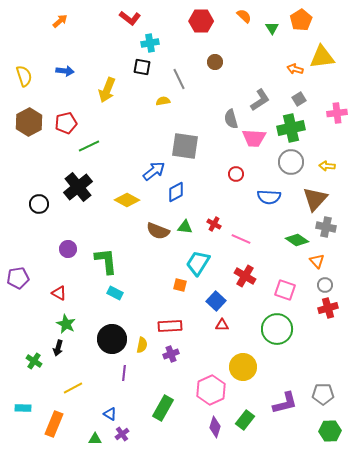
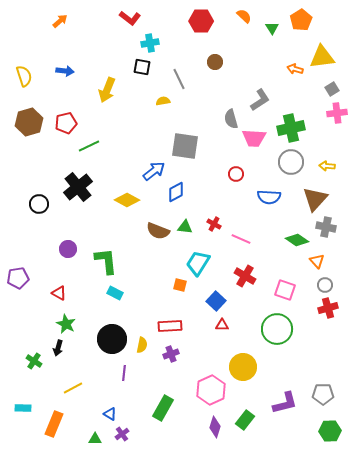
gray square at (299, 99): moved 33 px right, 10 px up
brown hexagon at (29, 122): rotated 12 degrees clockwise
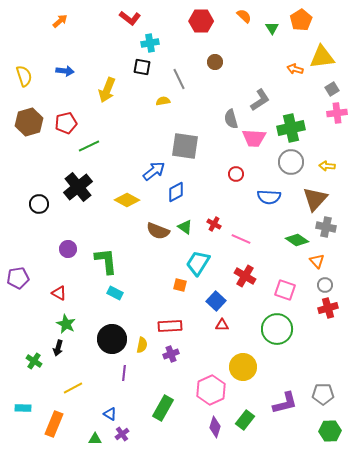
green triangle at (185, 227): rotated 28 degrees clockwise
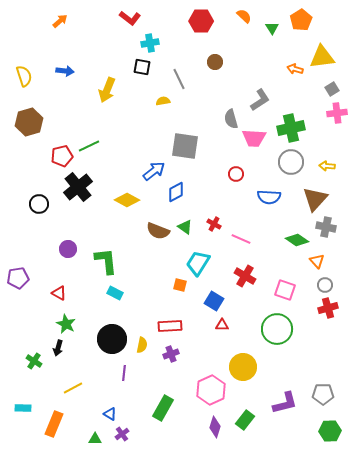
red pentagon at (66, 123): moved 4 px left, 33 px down
blue square at (216, 301): moved 2 px left; rotated 12 degrees counterclockwise
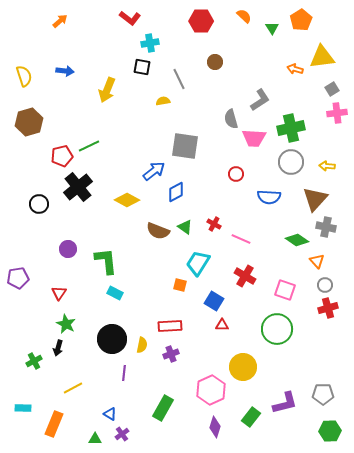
red triangle at (59, 293): rotated 35 degrees clockwise
green cross at (34, 361): rotated 28 degrees clockwise
green rectangle at (245, 420): moved 6 px right, 3 px up
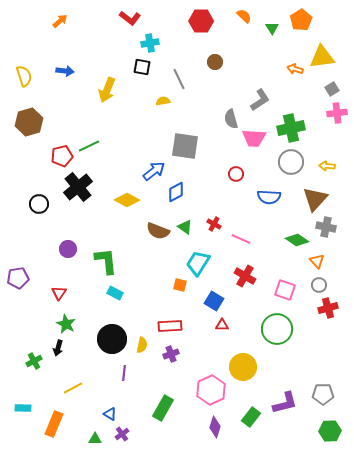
gray circle at (325, 285): moved 6 px left
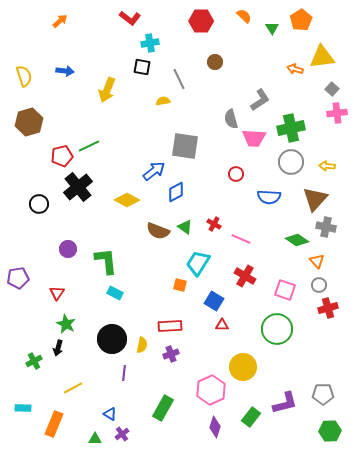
gray square at (332, 89): rotated 16 degrees counterclockwise
red triangle at (59, 293): moved 2 px left
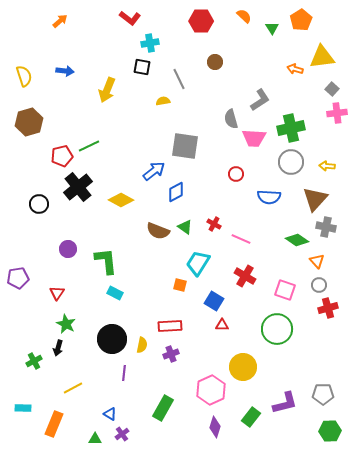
yellow diamond at (127, 200): moved 6 px left
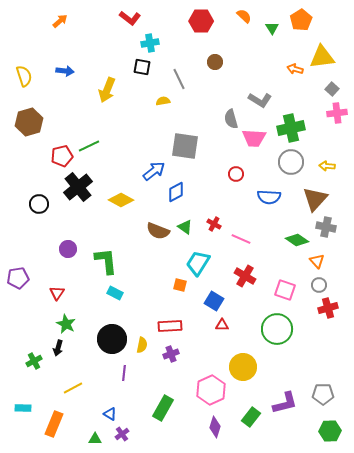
gray L-shape at (260, 100): rotated 65 degrees clockwise
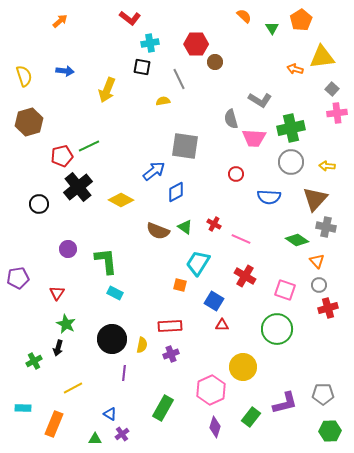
red hexagon at (201, 21): moved 5 px left, 23 px down
